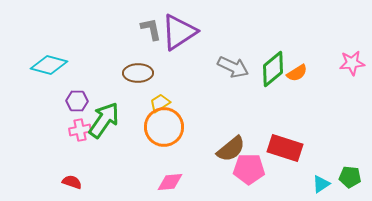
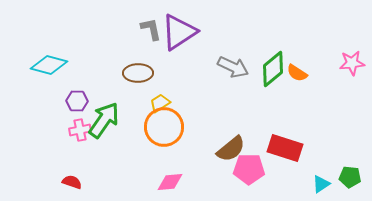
orange semicircle: rotated 65 degrees clockwise
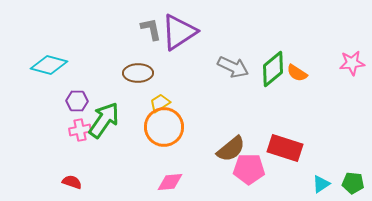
green pentagon: moved 3 px right, 6 px down
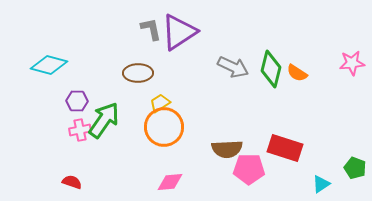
green diamond: moved 2 px left; rotated 36 degrees counterclockwise
brown semicircle: moved 4 px left; rotated 36 degrees clockwise
green pentagon: moved 2 px right, 15 px up; rotated 15 degrees clockwise
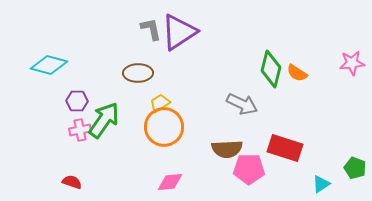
gray arrow: moved 9 px right, 37 px down
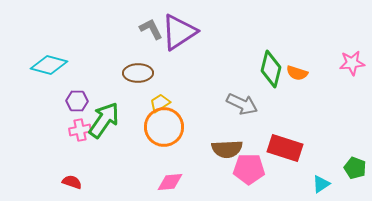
gray L-shape: rotated 15 degrees counterclockwise
orange semicircle: rotated 15 degrees counterclockwise
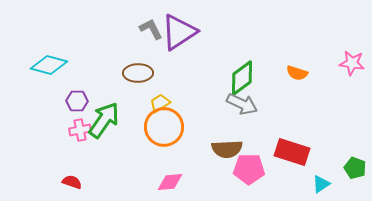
pink star: rotated 15 degrees clockwise
green diamond: moved 29 px left, 9 px down; rotated 39 degrees clockwise
red rectangle: moved 7 px right, 4 px down
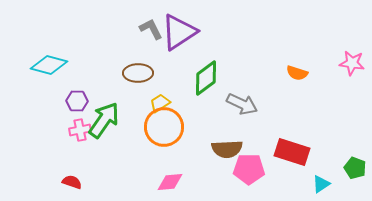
green diamond: moved 36 px left
